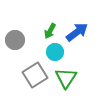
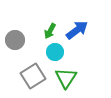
blue arrow: moved 2 px up
gray square: moved 2 px left, 1 px down
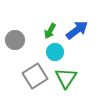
gray square: moved 2 px right
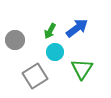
blue arrow: moved 2 px up
green triangle: moved 16 px right, 9 px up
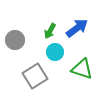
green triangle: rotated 45 degrees counterclockwise
